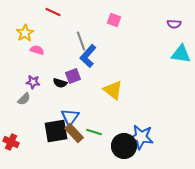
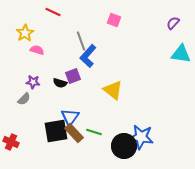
purple semicircle: moved 1 px left, 1 px up; rotated 128 degrees clockwise
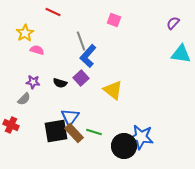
purple square: moved 8 px right, 2 px down; rotated 21 degrees counterclockwise
red cross: moved 17 px up
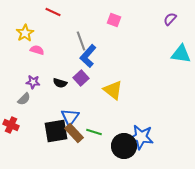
purple semicircle: moved 3 px left, 4 px up
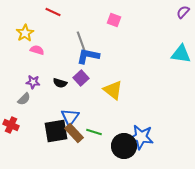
purple semicircle: moved 13 px right, 7 px up
blue L-shape: rotated 60 degrees clockwise
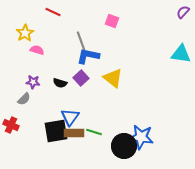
pink square: moved 2 px left, 1 px down
yellow triangle: moved 12 px up
brown rectangle: rotated 48 degrees counterclockwise
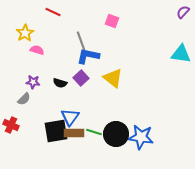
black circle: moved 8 px left, 12 px up
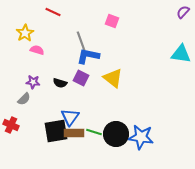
purple square: rotated 21 degrees counterclockwise
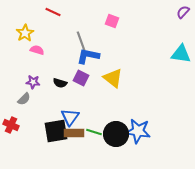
blue star: moved 3 px left, 6 px up
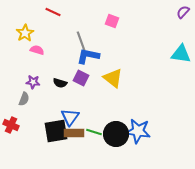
gray semicircle: rotated 24 degrees counterclockwise
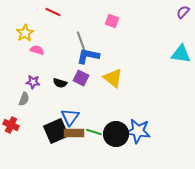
black square: rotated 15 degrees counterclockwise
